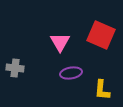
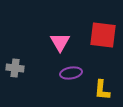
red square: moved 2 px right; rotated 16 degrees counterclockwise
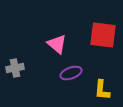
pink triangle: moved 3 px left, 2 px down; rotated 20 degrees counterclockwise
gray cross: rotated 18 degrees counterclockwise
purple ellipse: rotated 10 degrees counterclockwise
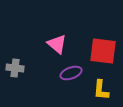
red square: moved 16 px down
gray cross: rotated 18 degrees clockwise
yellow L-shape: moved 1 px left
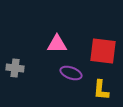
pink triangle: rotated 40 degrees counterclockwise
purple ellipse: rotated 40 degrees clockwise
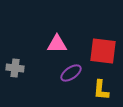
purple ellipse: rotated 55 degrees counterclockwise
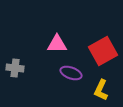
red square: rotated 36 degrees counterclockwise
purple ellipse: rotated 55 degrees clockwise
yellow L-shape: rotated 20 degrees clockwise
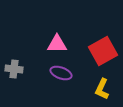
gray cross: moved 1 px left, 1 px down
purple ellipse: moved 10 px left
yellow L-shape: moved 1 px right, 1 px up
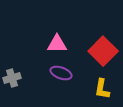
red square: rotated 16 degrees counterclockwise
gray cross: moved 2 px left, 9 px down; rotated 24 degrees counterclockwise
yellow L-shape: rotated 15 degrees counterclockwise
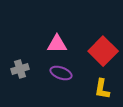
gray cross: moved 8 px right, 9 px up
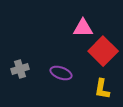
pink triangle: moved 26 px right, 16 px up
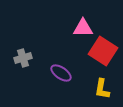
red square: rotated 12 degrees counterclockwise
gray cross: moved 3 px right, 11 px up
purple ellipse: rotated 15 degrees clockwise
